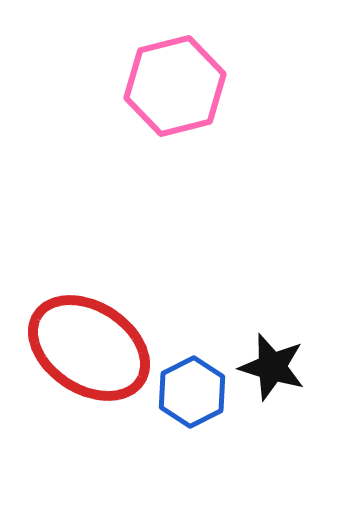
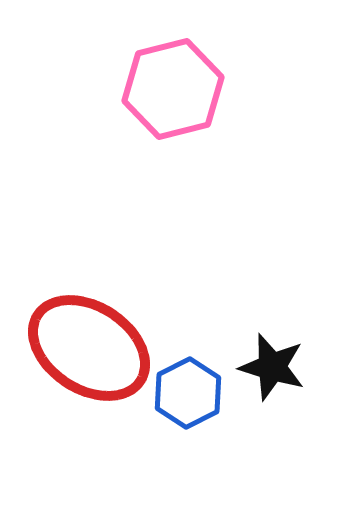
pink hexagon: moved 2 px left, 3 px down
blue hexagon: moved 4 px left, 1 px down
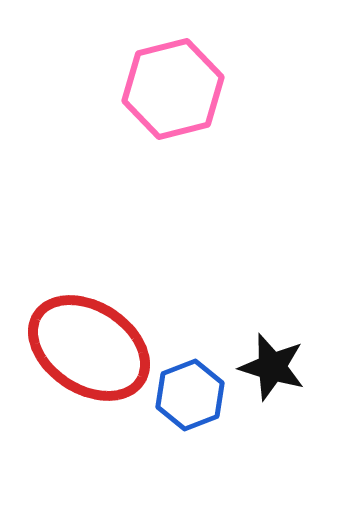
blue hexagon: moved 2 px right, 2 px down; rotated 6 degrees clockwise
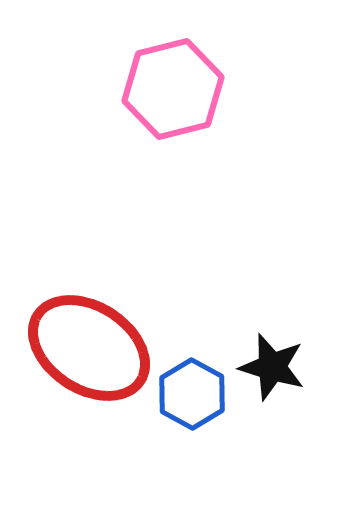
blue hexagon: moved 2 px right, 1 px up; rotated 10 degrees counterclockwise
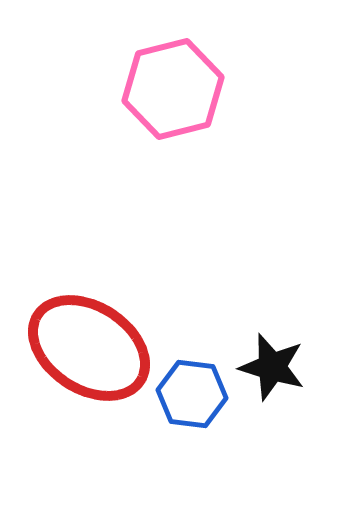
blue hexagon: rotated 22 degrees counterclockwise
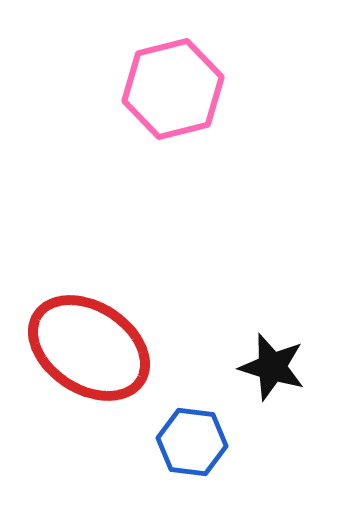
blue hexagon: moved 48 px down
